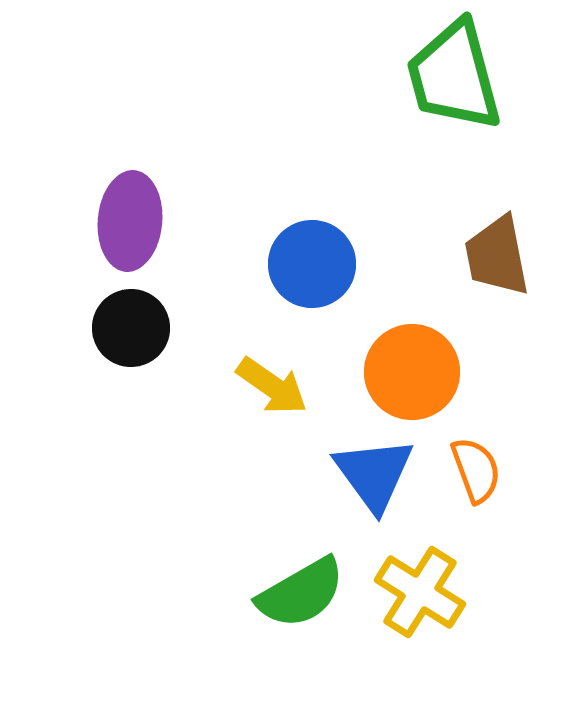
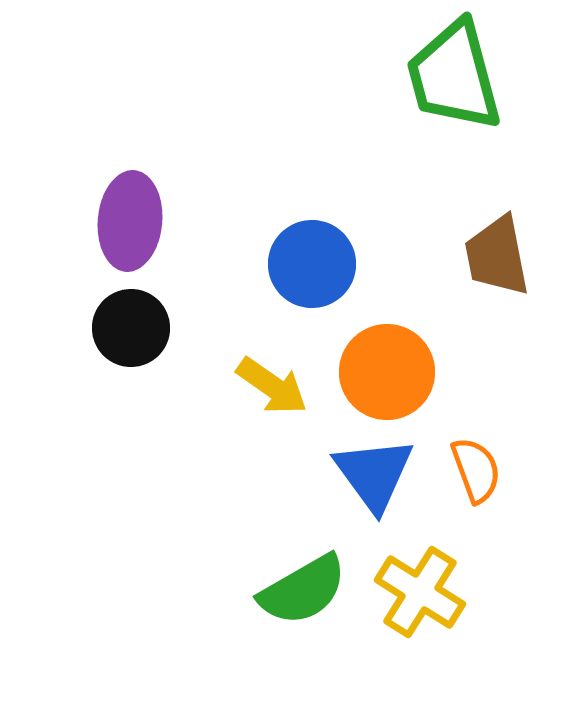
orange circle: moved 25 px left
green semicircle: moved 2 px right, 3 px up
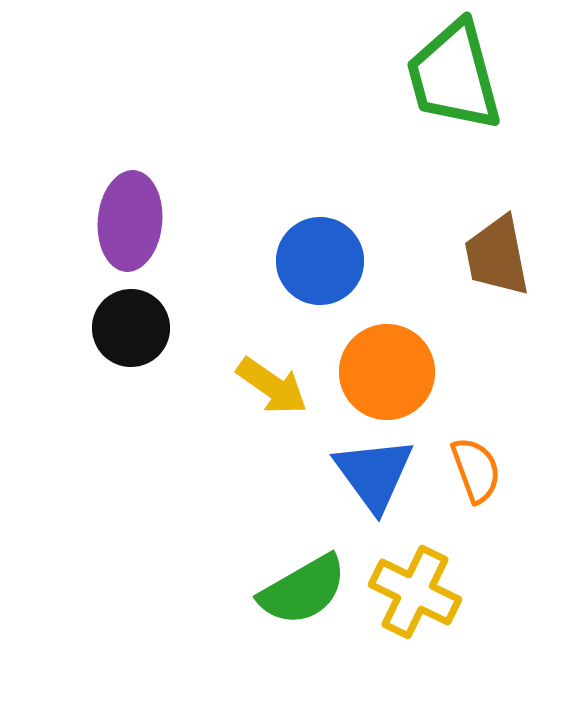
blue circle: moved 8 px right, 3 px up
yellow cross: moved 5 px left; rotated 6 degrees counterclockwise
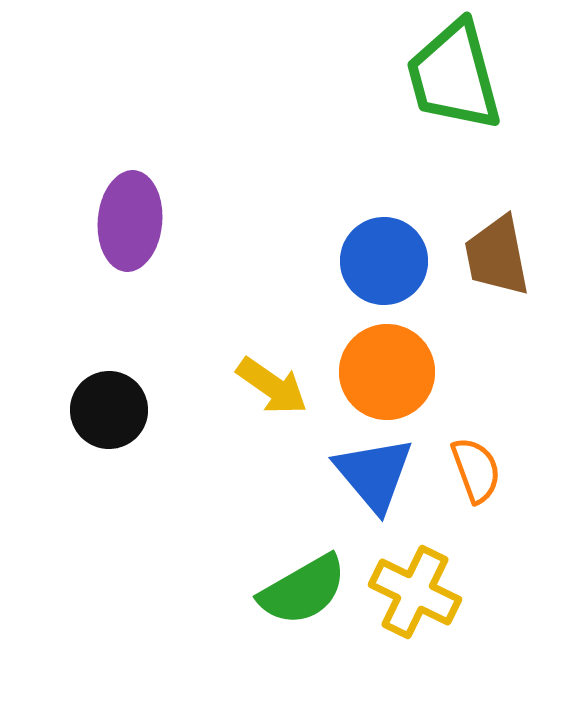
blue circle: moved 64 px right
black circle: moved 22 px left, 82 px down
blue triangle: rotated 4 degrees counterclockwise
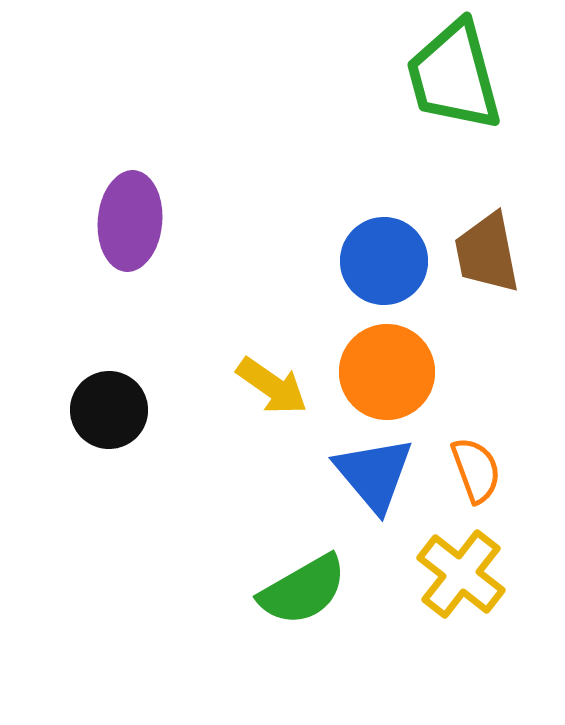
brown trapezoid: moved 10 px left, 3 px up
yellow cross: moved 46 px right, 18 px up; rotated 12 degrees clockwise
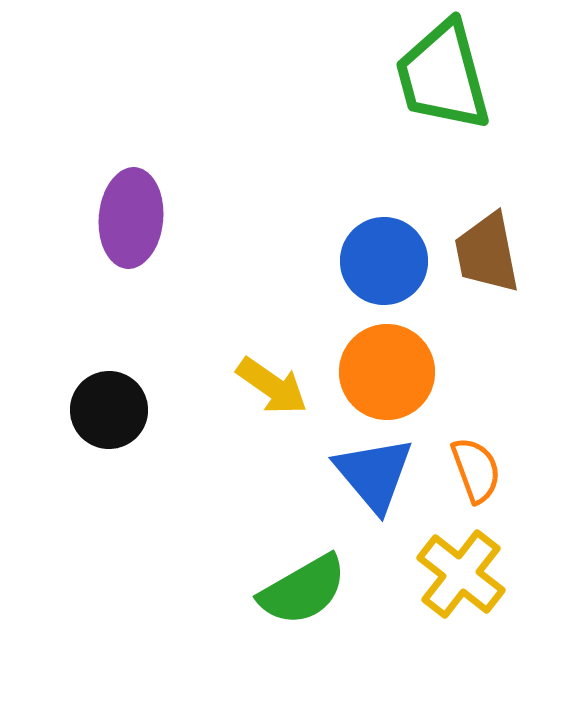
green trapezoid: moved 11 px left
purple ellipse: moved 1 px right, 3 px up
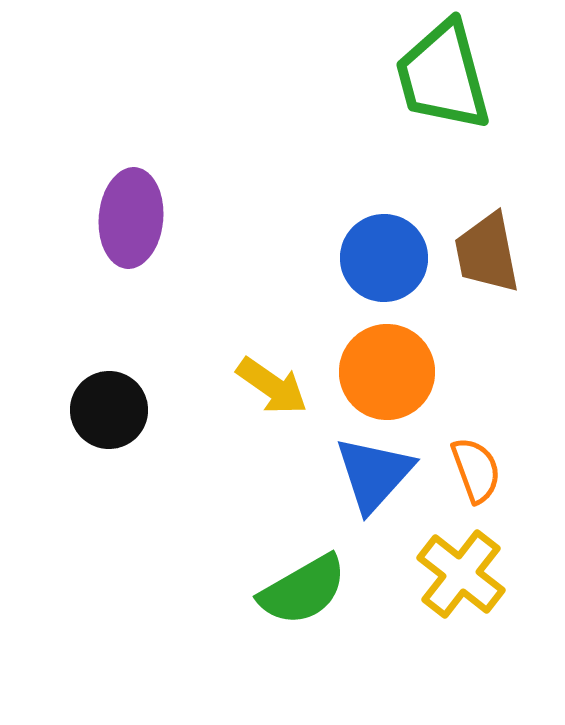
blue circle: moved 3 px up
blue triangle: rotated 22 degrees clockwise
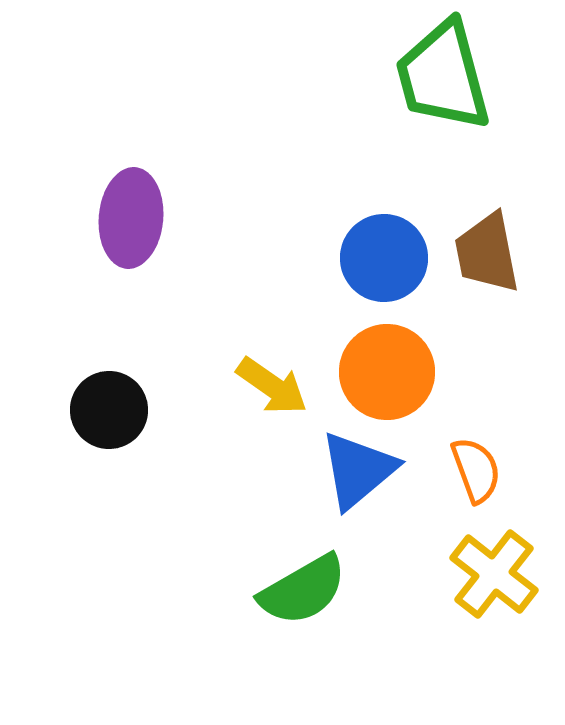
blue triangle: moved 16 px left, 4 px up; rotated 8 degrees clockwise
yellow cross: moved 33 px right
